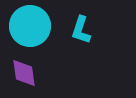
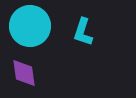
cyan L-shape: moved 2 px right, 2 px down
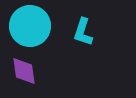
purple diamond: moved 2 px up
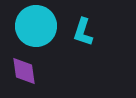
cyan circle: moved 6 px right
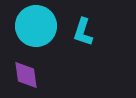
purple diamond: moved 2 px right, 4 px down
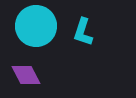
purple diamond: rotated 20 degrees counterclockwise
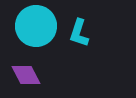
cyan L-shape: moved 4 px left, 1 px down
